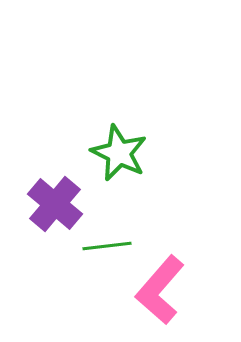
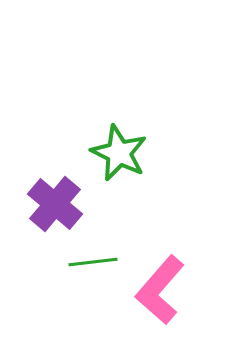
green line: moved 14 px left, 16 px down
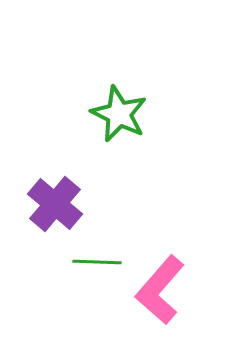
green star: moved 39 px up
green line: moved 4 px right; rotated 9 degrees clockwise
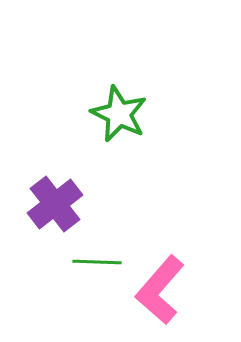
purple cross: rotated 12 degrees clockwise
